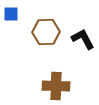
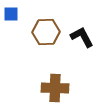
black L-shape: moved 1 px left, 2 px up
brown cross: moved 1 px left, 2 px down
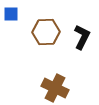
black L-shape: rotated 55 degrees clockwise
brown cross: rotated 24 degrees clockwise
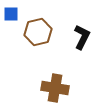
brown hexagon: moved 8 px left; rotated 12 degrees counterclockwise
brown cross: rotated 16 degrees counterclockwise
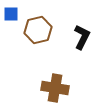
brown hexagon: moved 2 px up
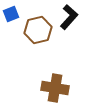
blue square: rotated 21 degrees counterclockwise
black L-shape: moved 13 px left, 20 px up; rotated 15 degrees clockwise
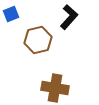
brown hexagon: moved 10 px down
